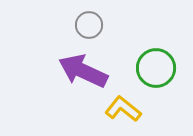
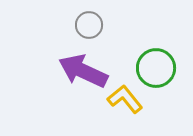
yellow L-shape: moved 2 px right, 10 px up; rotated 12 degrees clockwise
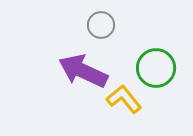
gray circle: moved 12 px right
yellow L-shape: moved 1 px left
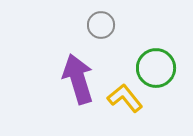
purple arrow: moved 5 px left, 8 px down; rotated 48 degrees clockwise
yellow L-shape: moved 1 px right, 1 px up
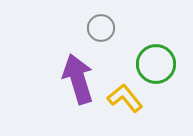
gray circle: moved 3 px down
green circle: moved 4 px up
